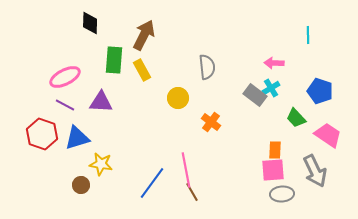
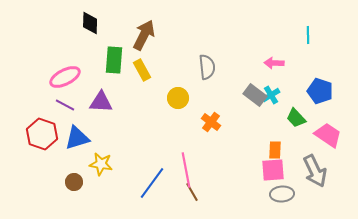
cyan cross: moved 7 px down
brown circle: moved 7 px left, 3 px up
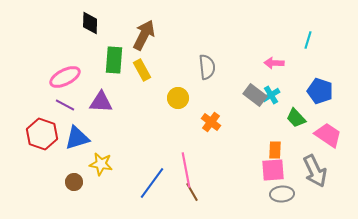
cyan line: moved 5 px down; rotated 18 degrees clockwise
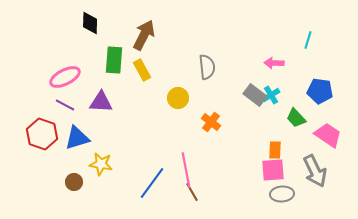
blue pentagon: rotated 10 degrees counterclockwise
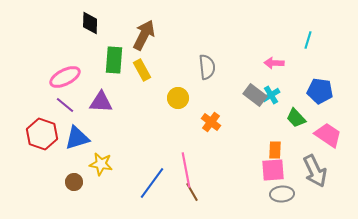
purple line: rotated 12 degrees clockwise
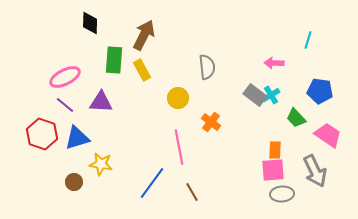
pink line: moved 7 px left, 23 px up
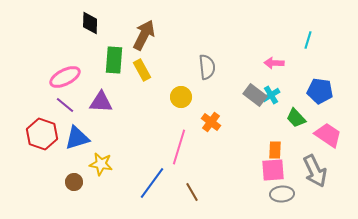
yellow circle: moved 3 px right, 1 px up
pink line: rotated 28 degrees clockwise
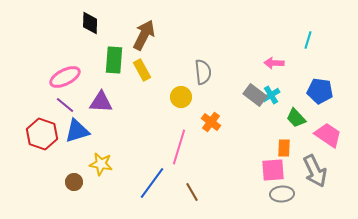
gray semicircle: moved 4 px left, 5 px down
blue triangle: moved 7 px up
orange rectangle: moved 9 px right, 2 px up
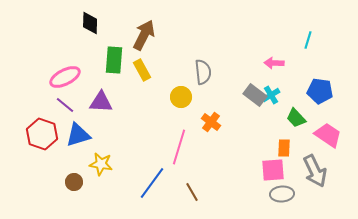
blue triangle: moved 1 px right, 4 px down
